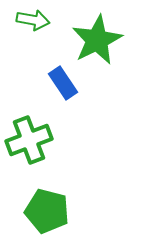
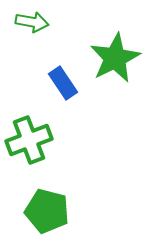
green arrow: moved 1 px left, 2 px down
green star: moved 18 px right, 18 px down
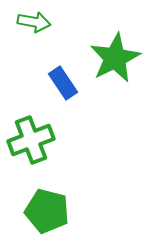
green arrow: moved 2 px right
green cross: moved 2 px right
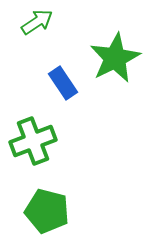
green arrow: moved 3 px right; rotated 44 degrees counterclockwise
green cross: moved 2 px right, 1 px down
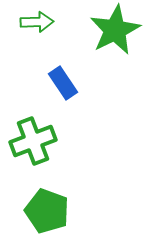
green arrow: rotated 32 degrees clockwise
green star: moved 28 px up
green pentagon: rotated 6 degrees clockwise
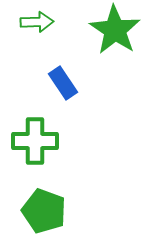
green star: rotated 12 degrees counterclockwise
green cross: moved 2 px right; rotated 21 degrees clockwise
green pentagon: moved 3 px left
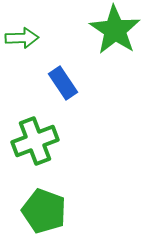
green arrow: moved 15 px left, 16 px down
green cross: rotated 21 degrees counterclockwise
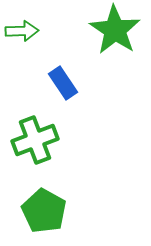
green arrow: moved 7 px up
green cross: moved 1 px up
green pentagon: rotated 9 degrees clockwise
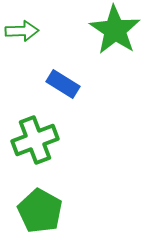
blue rectangle: moved 1 px down; rotated 24 degrees counterclockwise
green pentagon: moved 4 px left
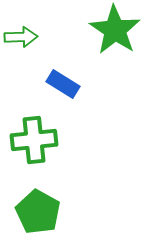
green arrow: moved 1 px left, 6 px down
green cross: moved 1 px left; rotated 15 degrees clockwise
green pentagon: moved 2 px left, 1 px down
